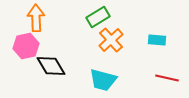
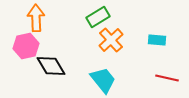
cyan trapezoid: rotated 144 degrees counterclockwise
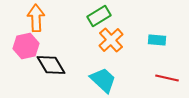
green rectangle: moved 1 px right, 1 px up
black diamond: moved 1 px up
cyan trapezoid: rotated 8 degrees counterclockwise
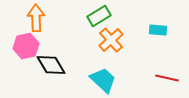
cyan rectangle: moved 1 px right, 10 px up
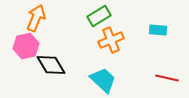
orange arrow: rotated 24 degrees clockwise
orange cross: rotated 20 degrees clockwise
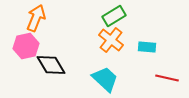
green rectangle: moved 15 px right
cyan rectangle: moved 11 px left, 17 px down
orange cross: rotated 30 degrees counterclockwise
cyan trapezoid: moved 2 px right, 1 px up
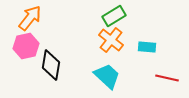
orange arrow: moved 6 px left; rotated 16 degrees clockwise
black diamond: rotated 40 degrees clockwise
cyan trapezoid: moved 2 px right, 3 px up
